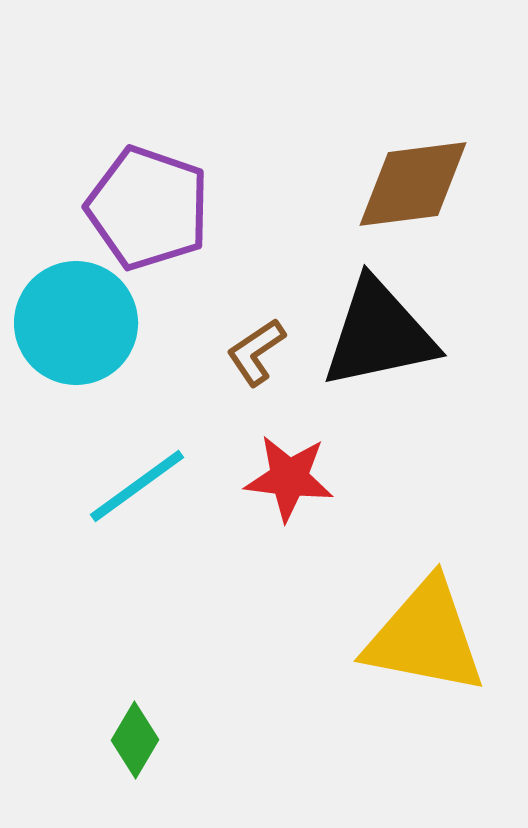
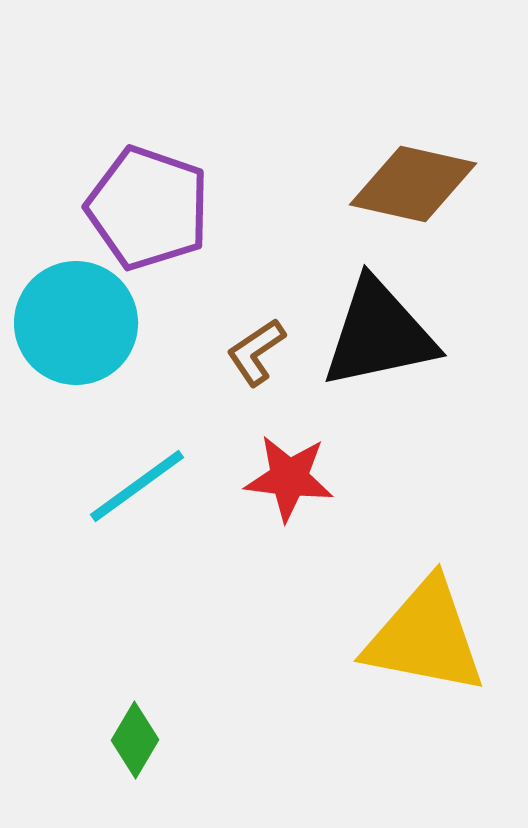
brown diamond: rotated 20 degrees clockwise
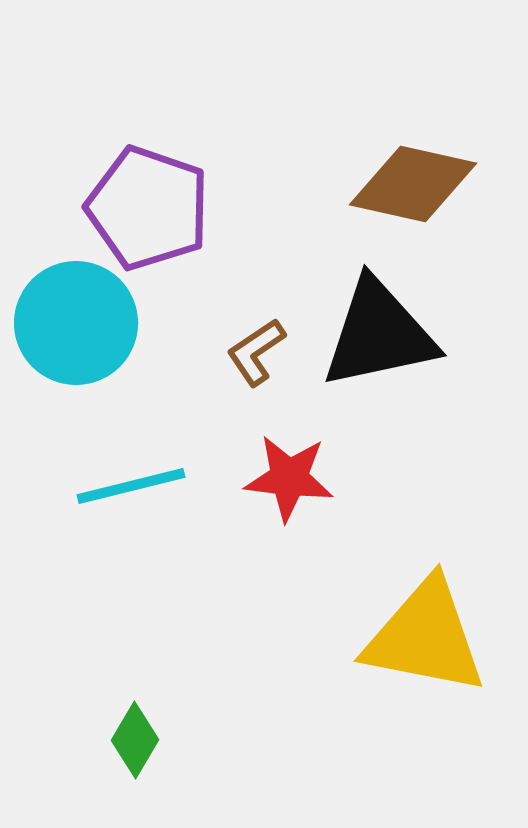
cyan line: moved 6 px left; rotated 22 degrees clockwise
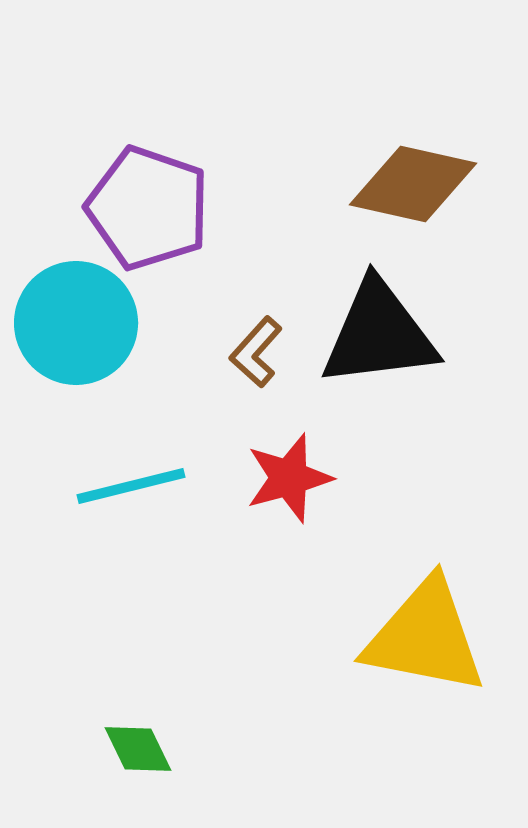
black triangle: rotated 5 degrees clockwise
brown L-shape: rotated 14 degrees counterclockwise
red star: rotated 22 degrees counterclockwise
green diamond: moved 3 px right, 9 px down; rotated 56 degrees counterclockwise
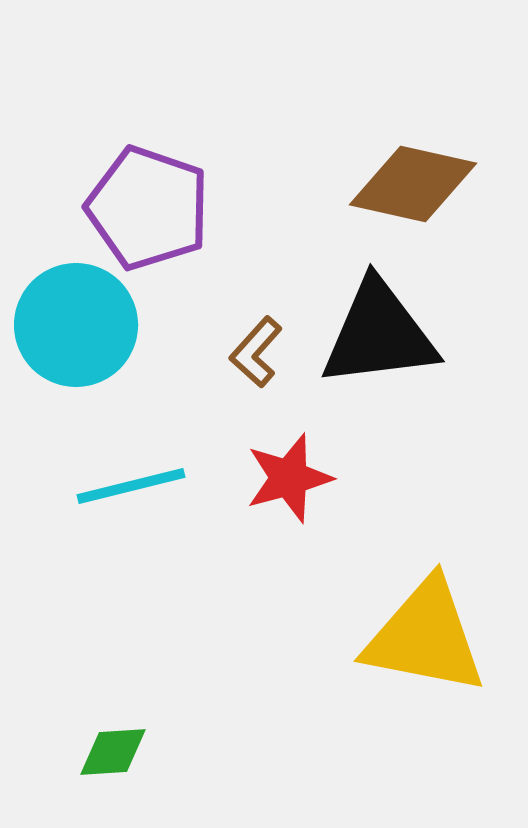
cyan circle: moved 2 px down
green diamond: moved 25 px left, 3 px down; rotated 68 degrees counterclockwise
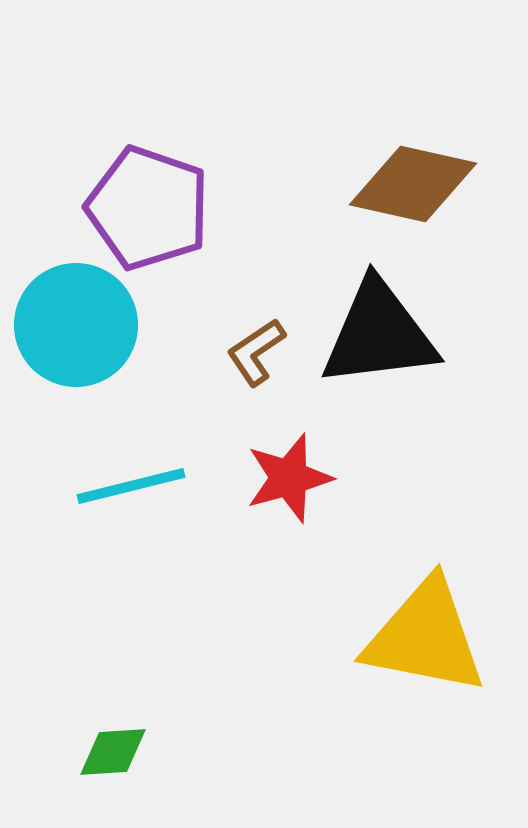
brown L-shape: rotated 14 degrees clockwise
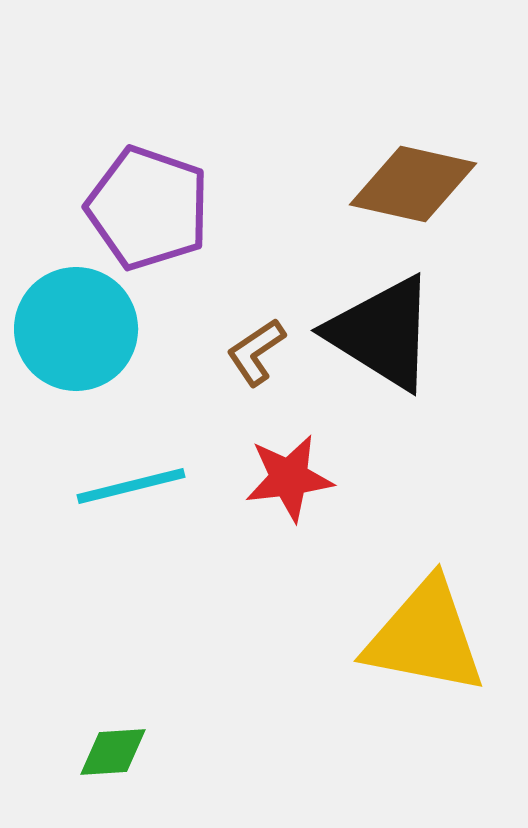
cyan circle: moved 4 px down
black triangle: moved 3 px right, 1 px up; rotated 39 degrees clockwise
red star: rotated 8 degrees clockwise
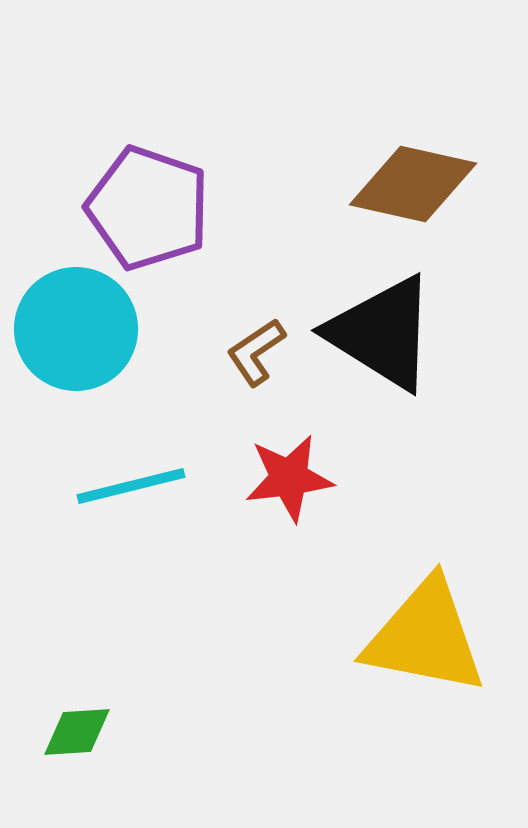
green diamond: moved 36 px left, 20 px up
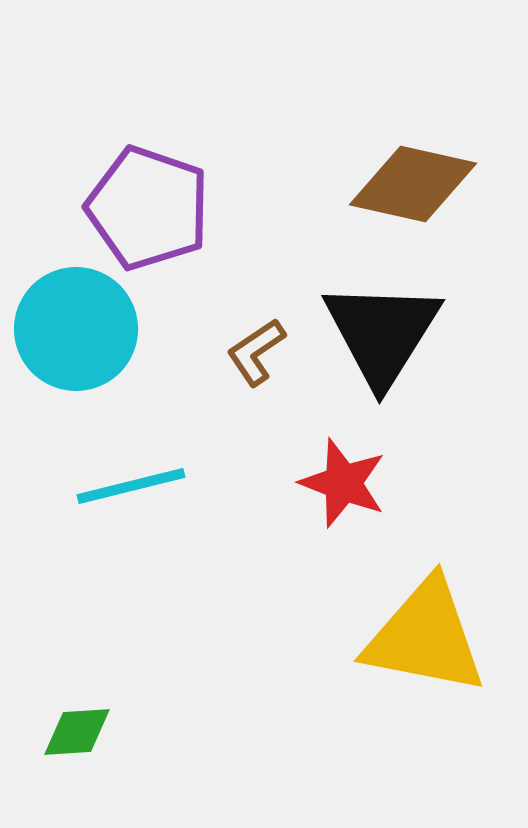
black triangle: rotated 30 degrees clockwise
red star: moved 54 px right, 5 px down; rotated 28 degrees clockwise
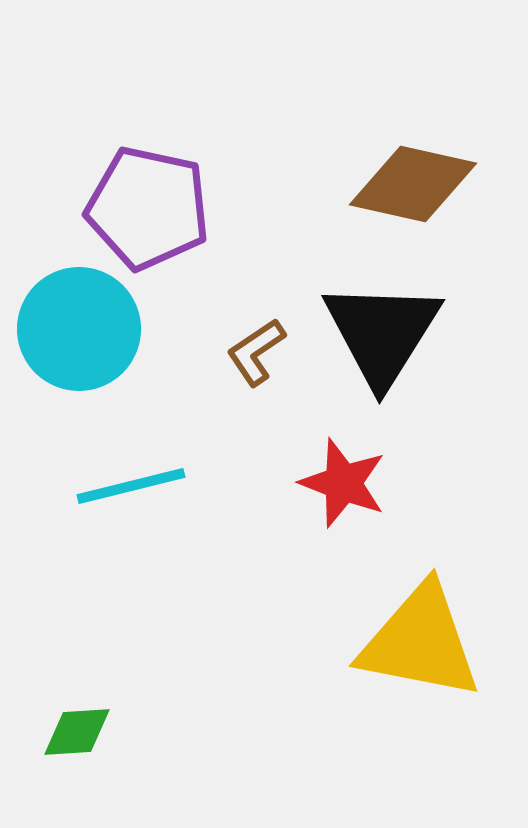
purple pentagon: rotated 7 degrees counterclockwise
cyan circle: moved 3 px right
yellow triangle: moved 5 px left, 5 px down
